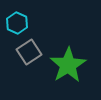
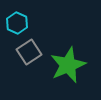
green star: rotated 9 degrees clockwise
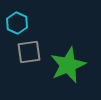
gray square: rotated 25 degrees clockwise
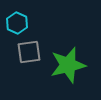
green star: rotated 9 degrees clockwise
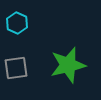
gray square: moved 13 px left, 16 px down
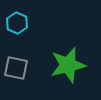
gray square: rotated 20 degrees clockwise
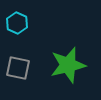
gray square: moved 2 px right
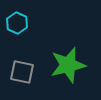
gray square: moved 4 px right, 4 px down
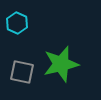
green star: moved 7 px left, 1 px up
